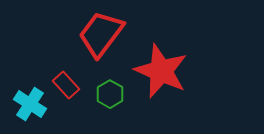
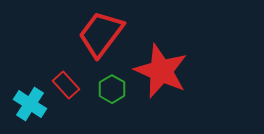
green hexagon: moved 2 px right, 5 px up
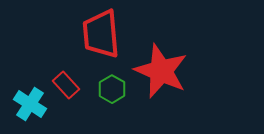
red trapezoid: rotated 42 degrees counterclockwise
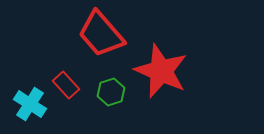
red trapezoid: rotated 36 degrees counterclockwise
green hexagon: moved 1 px left, 3 px down; rotated 12 degrees clockwise
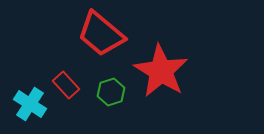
red trapezoid: rotated 9 degrees counterclockwise
red star: rotated 8 degrees clockwise
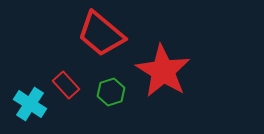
red star: moved 2 px right
